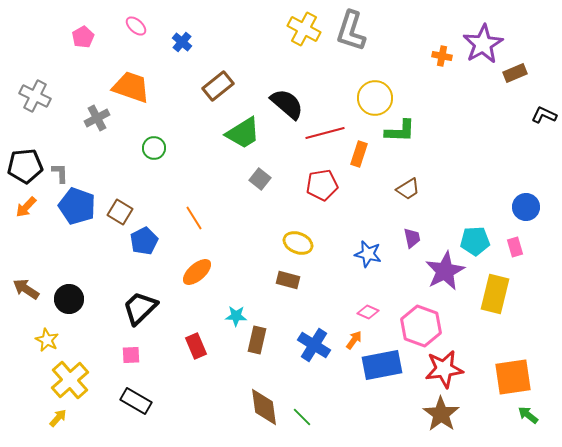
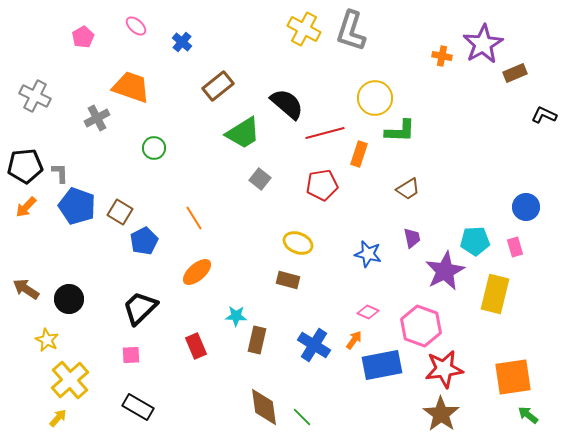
black rectangle at (136, 401): moved 2 px right, 6 px down
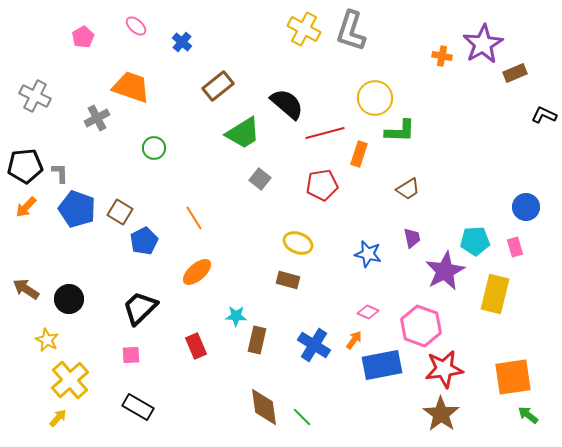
blue pentagon at (77, 206): moved 3 px down
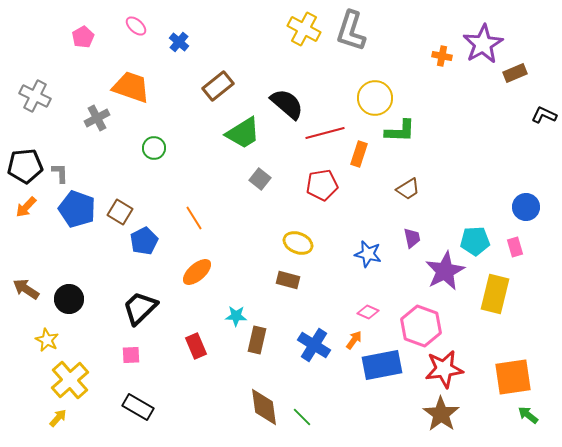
blue cross at (182, 42): moved 3 px left
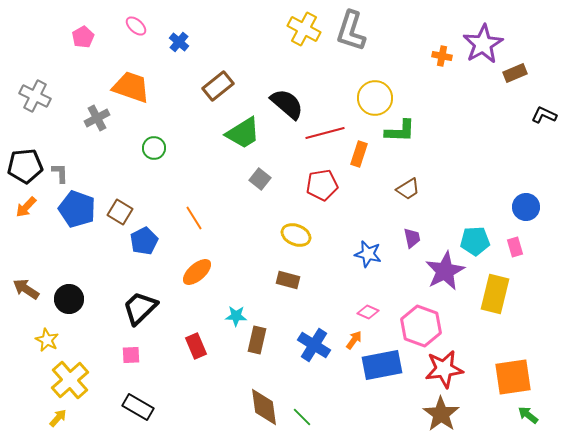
yellow ellipse at (298, 243): moved 2 px left, 8 px up
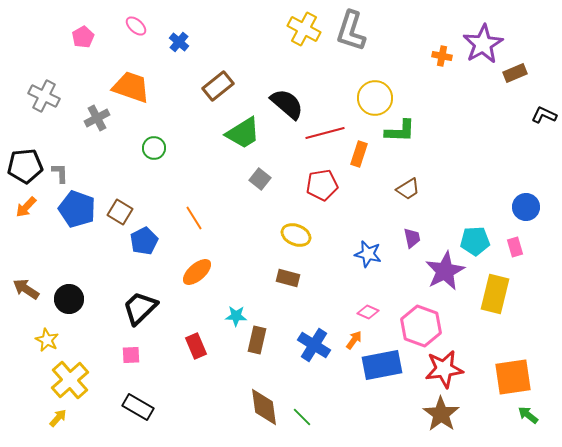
gray cross at (35, 96): moved 9 px right
brown rectangle at (288, 280): moved 2 px up
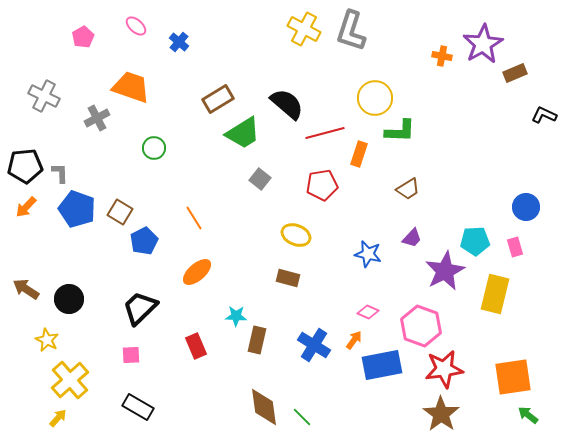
brown rectangle at (218, 86): moved 13 px down; rotated 8 degrees clockwise
purple trapezoid at (412, 238): rotated 55 degrees clockwise
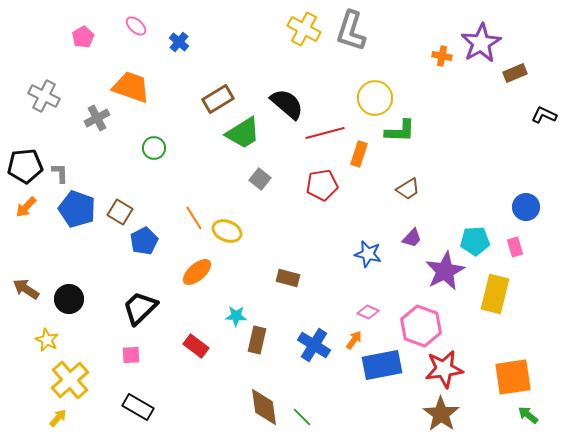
purple star at (483, 44): moved 2 px left, 1 px up
yellow ellipse at (296, 235): moved 69 px left, 4 px up
red rectangle at (196, 346): rotated 30 degrees counterclockwise
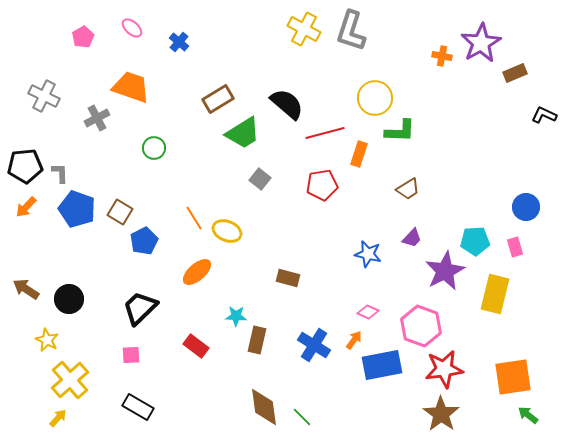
pink ellipse at (136, 26): moved 4 px left, 2 px down
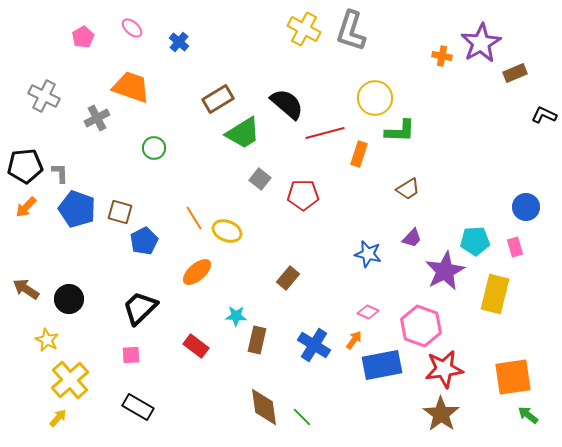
red pentagon at (322, 185): moved 19 px left, 10 px down; rotated 8 degrees clockwise
brown square at (120, 212): rotated 15 degrees counterclockwise
brown rectangle at (288, 278): rotated 65 degrees counterclockwise
